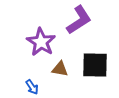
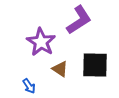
brown triangle: rotated 24 degrees clockwise
blue arrow: moved 3 px left, 1 px up
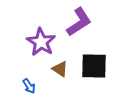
purple L-shape: moved 2 px down
black square: moved 1 px left, 1 px down
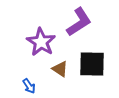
black square: moved 2 px left, 2 px up
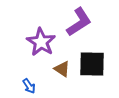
brown triangle: moved 2 px right
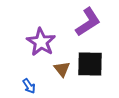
purple L-shape: moved 9 px right
black square: moved 2 px left
brown triangle: rotated 18 degrees clockwise
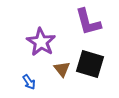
purple L-shape: rotated 108 degrees clockwise
black square: rotated 16 degrees clockwise
blue arrow: moved 4 px up
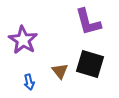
purple star: moved 18 px left, 2 px up
brown triangle: moved 2 px left, 2 px down
blue arrow: rotated 21 degrees clockwise
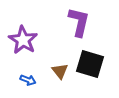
purple L-shape: moved 9 px left; rotated 152 degrees counterclockwise
blue arrow: moved 1 px left, 2 px up; rotated 56 degrees counterclockwise
